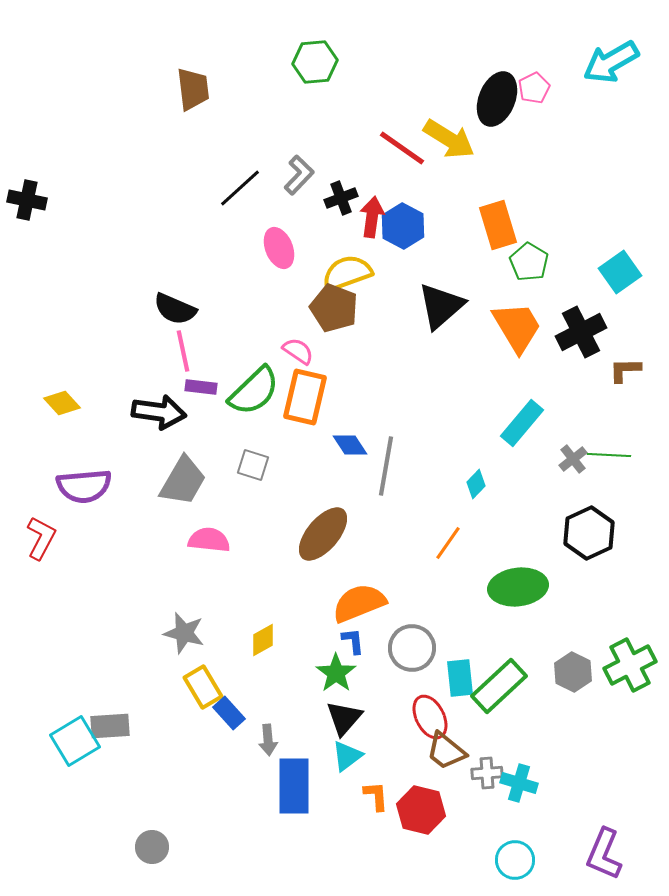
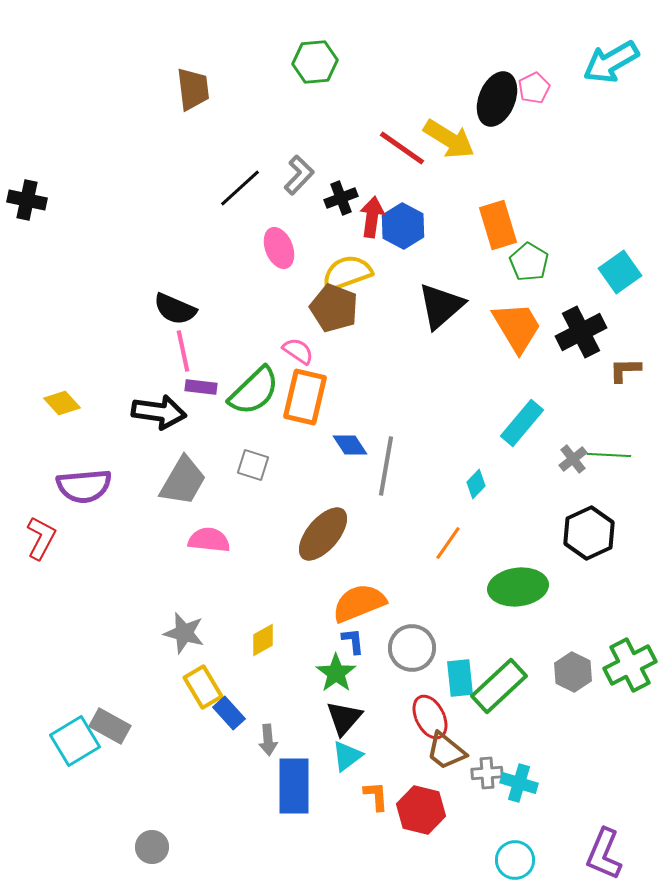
gray rectangle at (110, 726): rotated 33 degrees clockwise
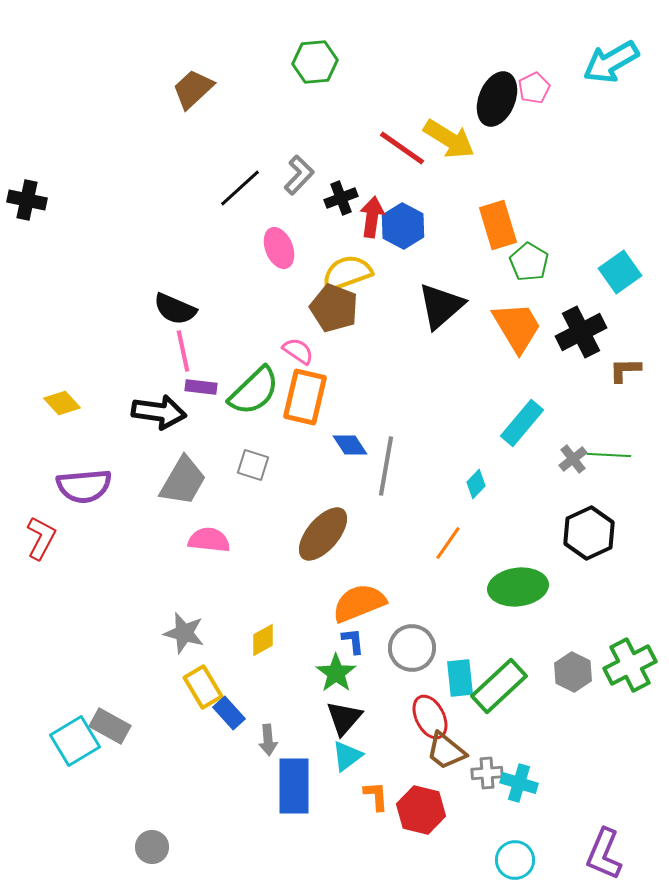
brown trapezoid at (193, 89): rotated 126 degrees counterclockwise
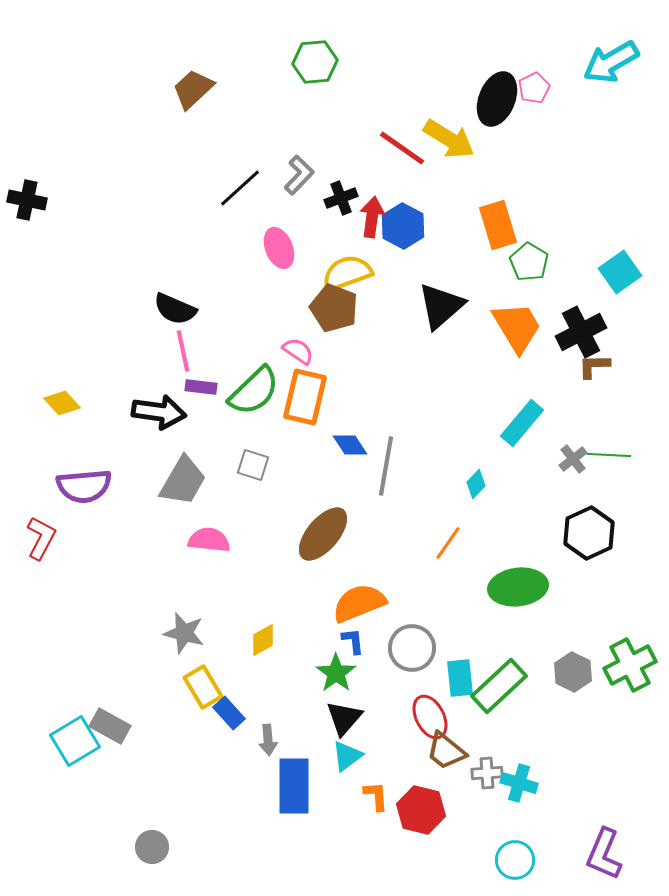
brown L-shape at (625, 370): moved 31 px left, 4 px up
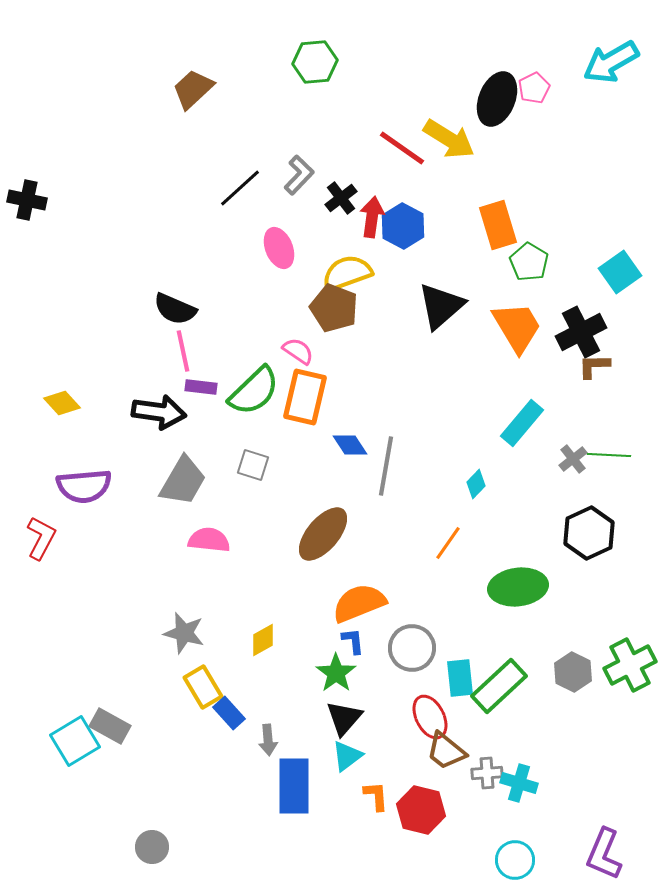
black cross at (341, 198): rotated 16 degrees counterclockwise
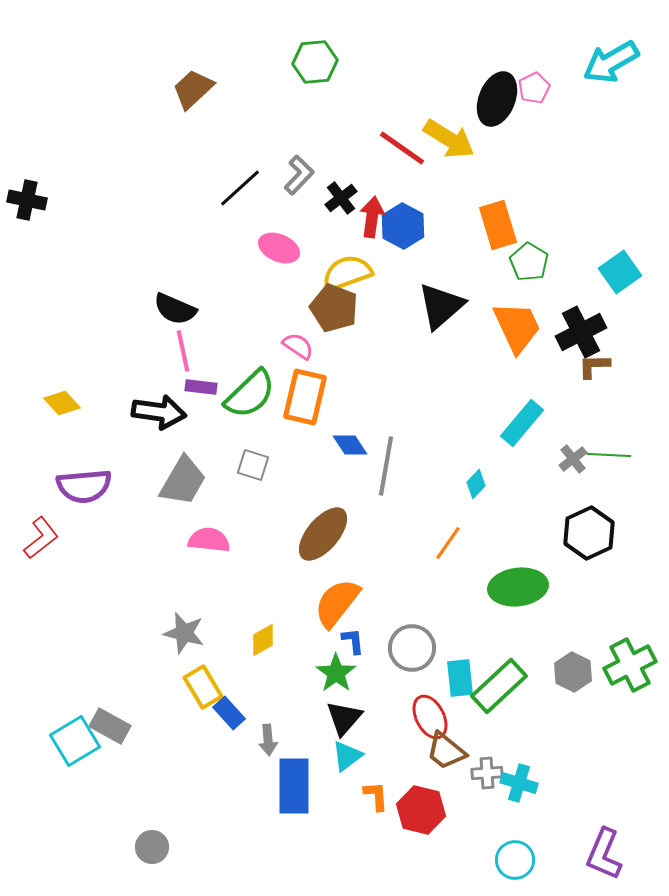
pink ellipse at (279, 248): rotated 45 degrees counterclockwise
orange trapezoid at (517, 327): rotated 6 degrees clockwise
pink semicircle at (298, 351): moved 5 px up
green semicircle at (254, 391): moved 4 px left, 3 px down
red L-shape at (41, 538): rotated 24 degrees clockwise
orange semicircle at (359, 603): moved 22 px left; rotated 30 degrees counterclockwise
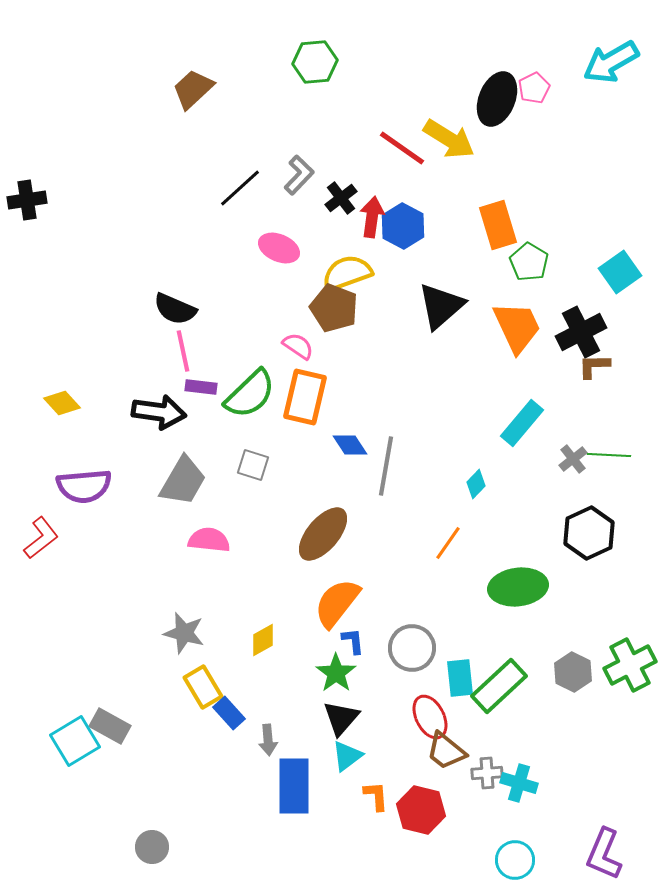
black cross at (27, 200): rotated 21 degrees counterclockwise
black triangle at (344, 718): moved 3 px left
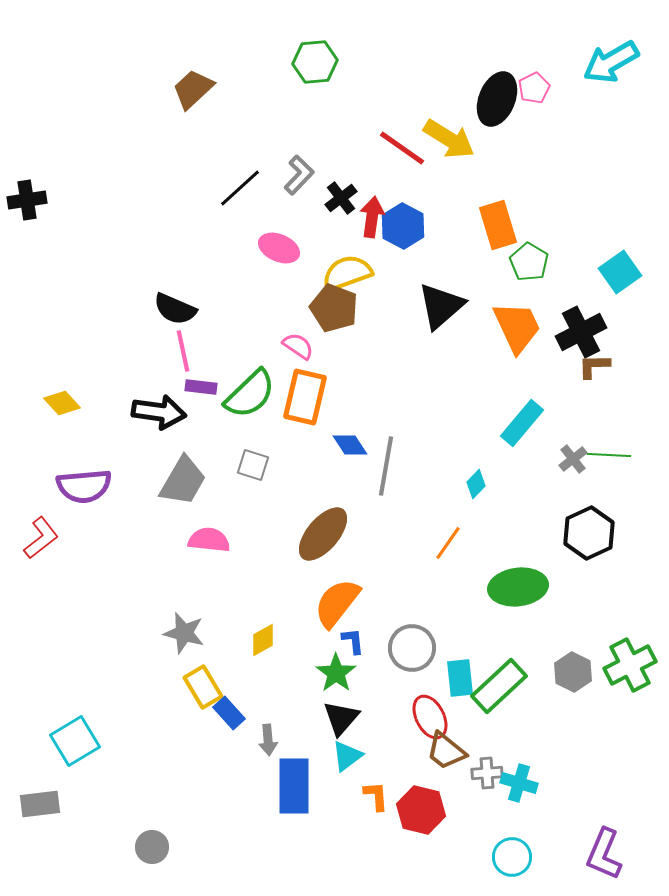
gray rectangle at (110, 726): moved 70 px left, 78 px down; rotated 36 degrees counterclockwise
cyan circle at (515, 860): moved 3 px left, 3 px up
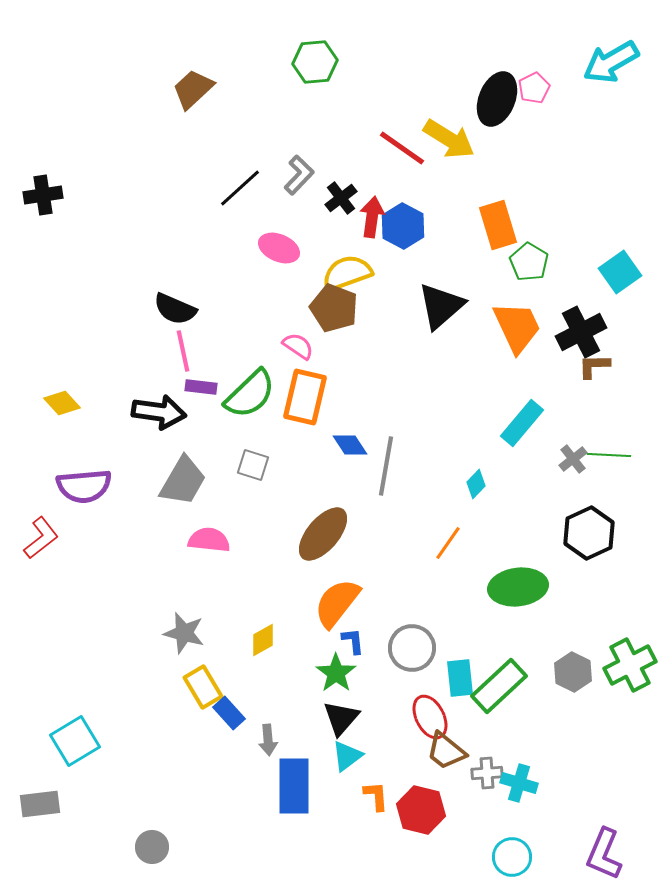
black cross at (27, 200): moved 16 px right, 5 px up
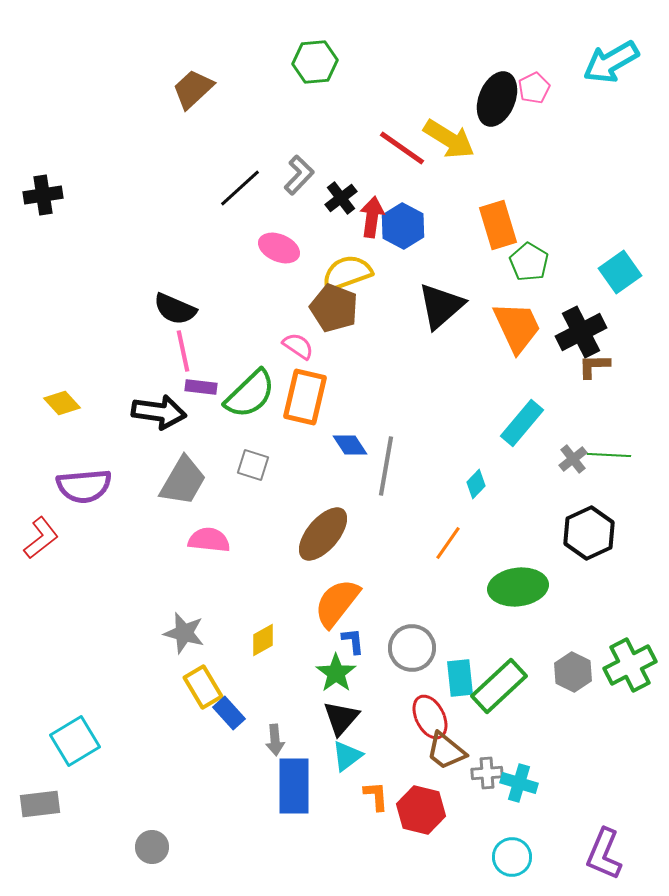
gray arrow at (268, 740): moved 7 px right
